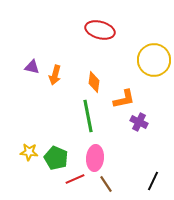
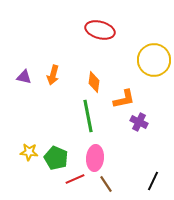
purple triangle: moved 8 px left, 10 px down
orange arrow: moved 2 px left
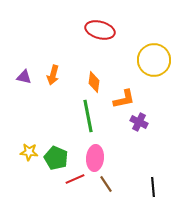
black line: moved 6 px down; rotated 30 degrees counterclockwise
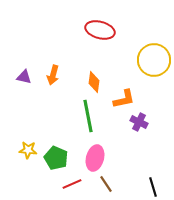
yellow star: moved 1 px left, 2 px up
pink ellipse: rotated 10 degrees clockwise
red line: moved 3 px left, 5 px down
black line: rotated 12 degrees counterclockwise
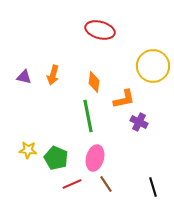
yellow circle: moved 1 px left, 6 px down
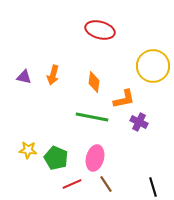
green line: moved 4 px right, 1 px down; rotated 68 degrees counterclockwise
